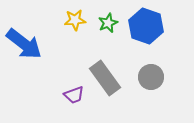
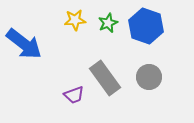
gray circle: moved 2 px left
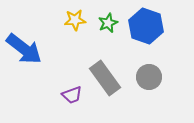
blue arrow: moved 5 px down
purple trapezoid: moved 2 px left
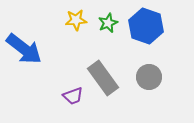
yellow star: moved 1 px right
gray rectangle: moved 2 px left
purple trapezoid: moved 1 px right, 1 px down
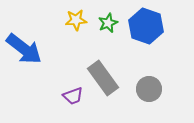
gray circle: moved 12 px down
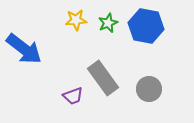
blue hexagon: rotated 8 degrees counterclockwise
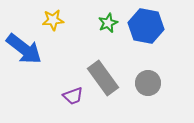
yellow star: moved 23 px left
gray circle: moved 1 px left, 6 px up
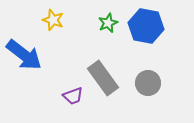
yellow star: rotated 25 degrees clockwise
blue arrow: moved 6 px down
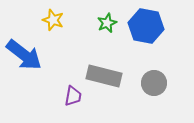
green star: moved 1 px left
gray rectangle: moved 1 px right, 2 px up; rotated 40 degrees counterclockwise
gray circle: moved 6 px right
purple trapezoid: rotated 60 degrees counterclockwise
